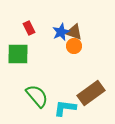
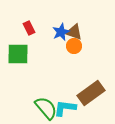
green semicircle: moved 9 px right, 12 px down
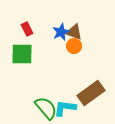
red rectangle: moved 2 px left, 1 px down
green square: moved 4 px right
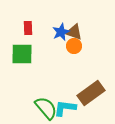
red rectangle: moved 1 px right, 1 px up; rotated 24 degrees clockwise
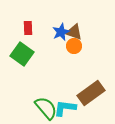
green square: rotated 35 degrees clockwise
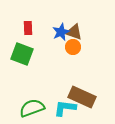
orange circle: moved 1 px left, 1 px down
green square: rotated 15 degrees counterclockwise
brown rectangle: moved 9 px left, 4 px down; rotated 60 degrees clockwise
green semicircle: moved 14 px left; rotated 70 degrees counterclockwise
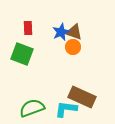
cyan L-shape: moved 1 px right, 1 px down
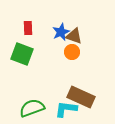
brown triangle: moved 4 px down
orange circle: moved 1 px left, 5 px down
brown rectangle: moved 1 px left
